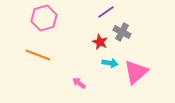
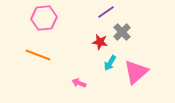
pink hexagon: rotated 10 degrees clockwise
gray cross: rotated 18 degrees clockwise
red star: rotated 14 degrees counterclockwise
cyan arrow: rotated 112 degrees clockwise
pink arrow: rotated 16 degrees counterclockwise
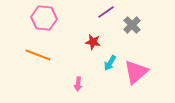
pink hexagon: rotated 10 degrees clockwise
gray cross: moved 10 px right, 7 px up
red star: moved 7 px left
pink arrow: moved 1 px left, 1 px down; rotated 104 degrees counterclockwise
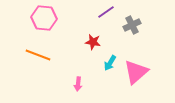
gray cross: rotated 18 degrees clockwise
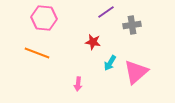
gray cross: rotated 18 degrees clockwise
orange line: moved 1 px left, 2 px up
